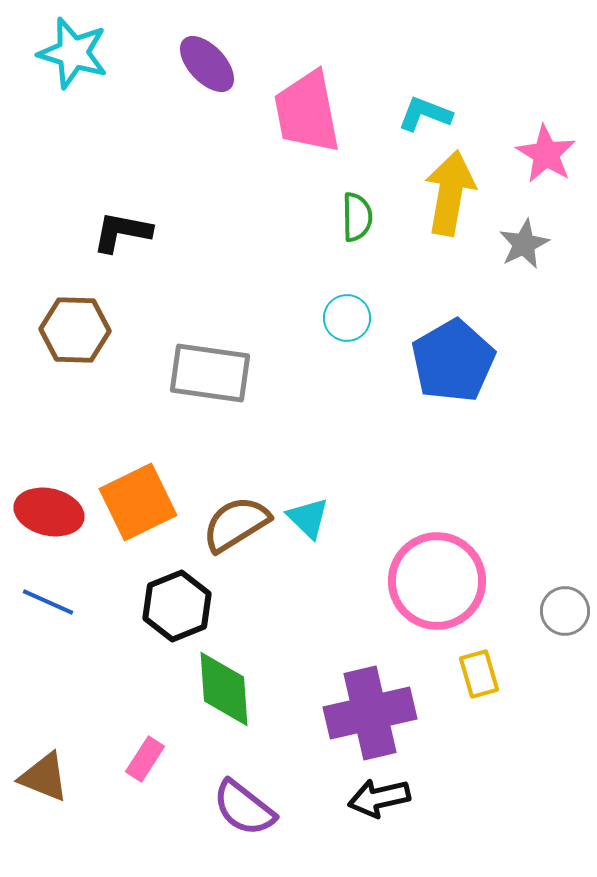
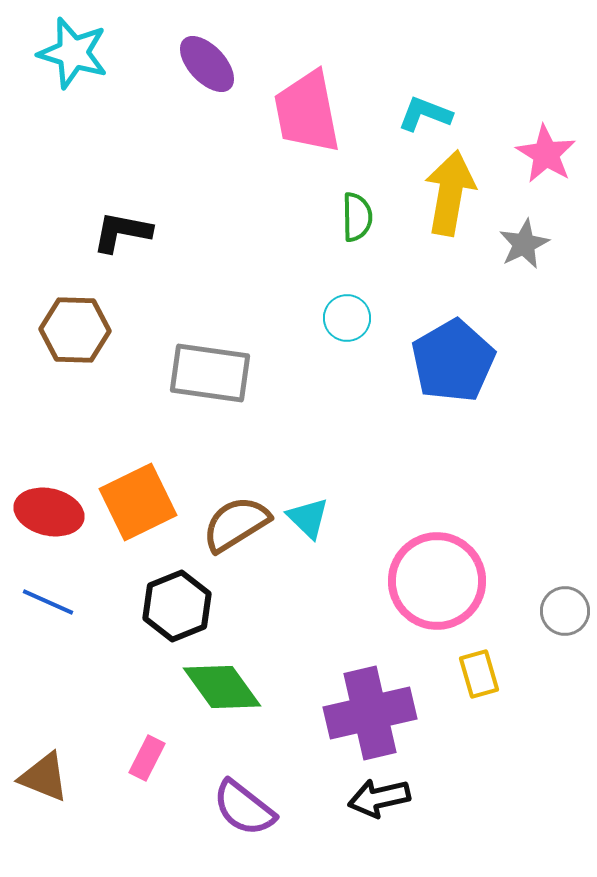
green diamond: moved 2 px left, 2 px up; rotated 32 degrees counterclockwise
pink rectangle: moved 2 px right, 1 px up; rotated 6 degrees counterclockwise
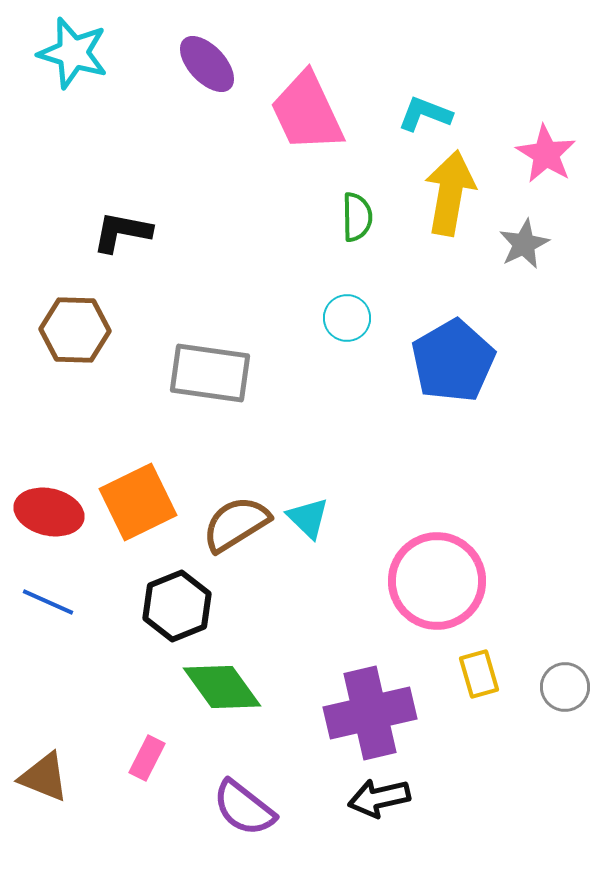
pink trapezoid: rotated 14 degrees counterclockwise
gray circle: moved 76 px down
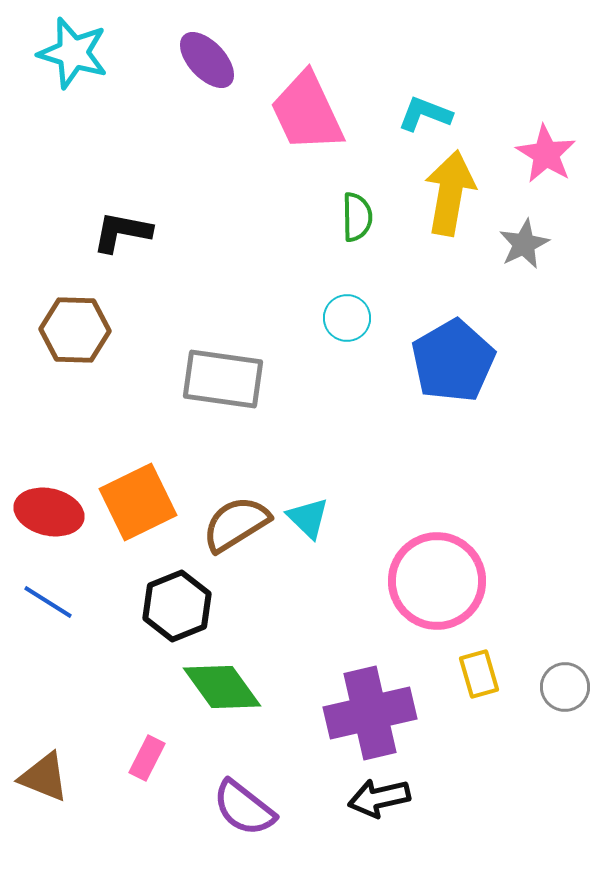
purple ellipse: moved 4 px up
gray rectangle: moved 13 px right, 6 px down
blue line: rotated 8 degrees clockwise
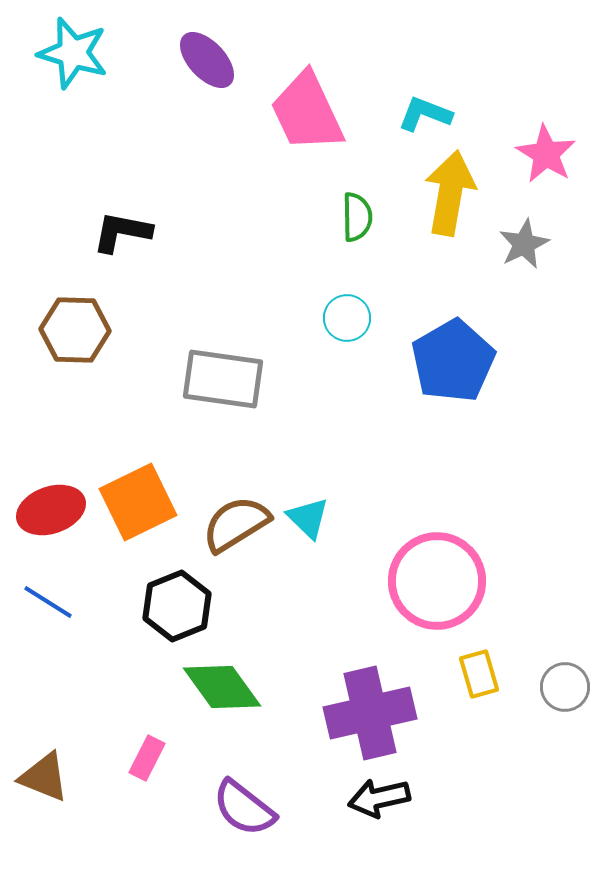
red ellipse: moved 2 px right, 2 px up; rotated 32 degrees counterclockwise
